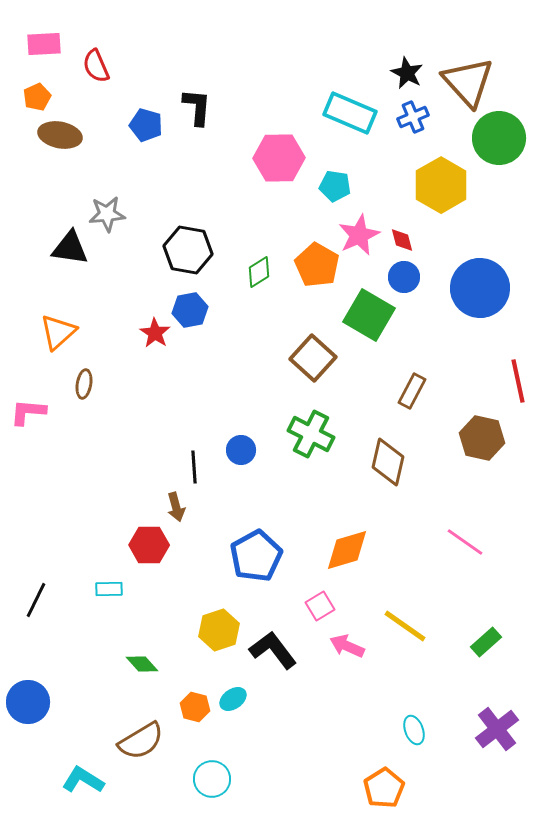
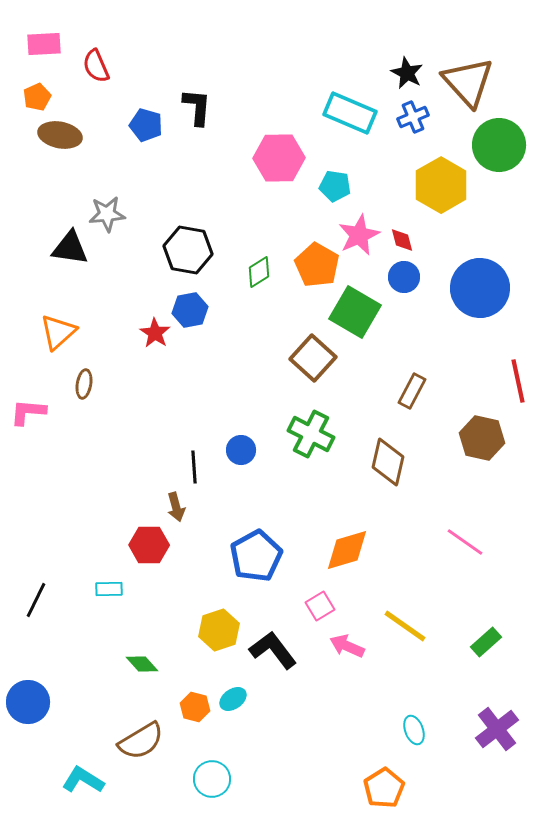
green circle at (499, 138): moved 7 px down
green square at (369, 315): moved 14 px left, 3 px up
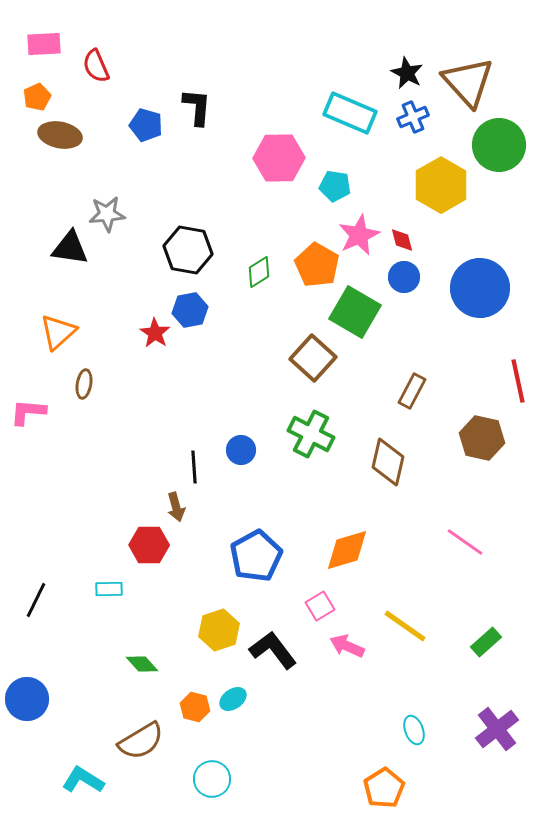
blue circle at (28, 702): moved 1 px left, 3 px up
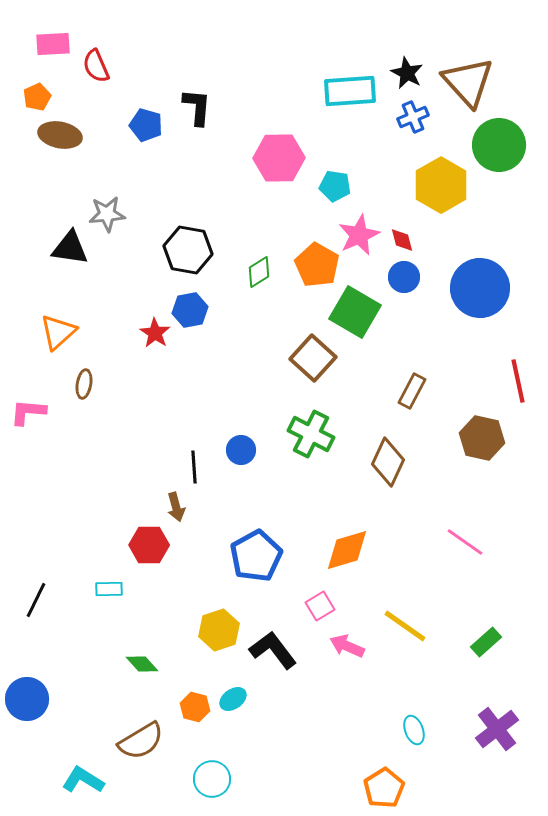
pink rectangle at (44, 44): moved 9 px right
cyan rectangle at (350, 113): moved 22 px up; rotated 27 degrees counterclockwise
brown diamond at (388, 462): rotated 12 degrees clockwise
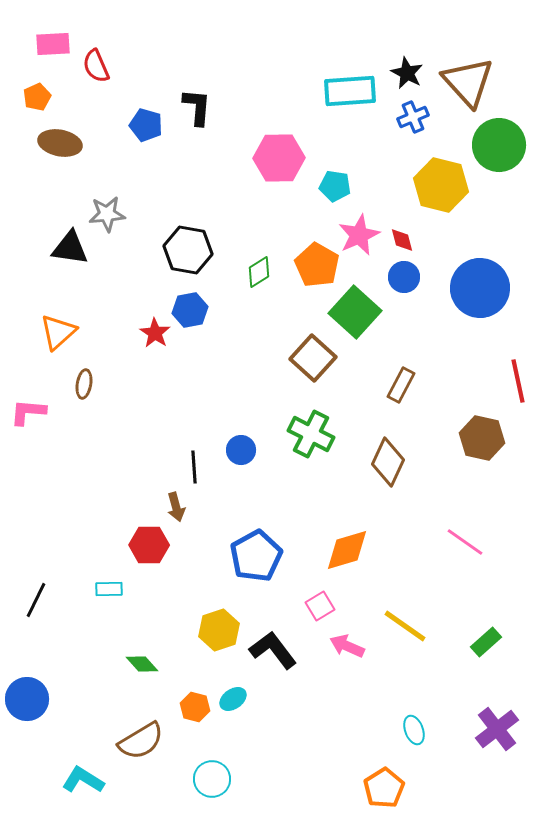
brown ellipse at (60, 135): moved 8 px down
yellow hexagon at (441, 185): rotated 16 degrees counterclockwise
green square at (355, 312): rotated 12 degrees clockwise
brown rectangle at (412, 391): moved 11 px left, 6 px up
